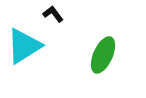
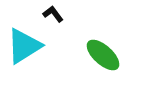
green ellipse: rotated 72 degrees counterclockwise
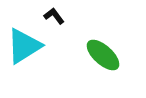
black L-shape: moved 1 px right, 2 px down
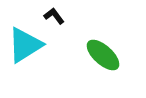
cyan triangle: moved 1 px right, 1 px up
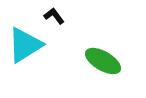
green ellipse: moved 6 px down; rotated 12 degrees counterclockwise
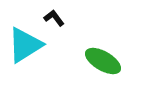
black L-shape: moved 2 px down
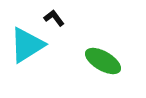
cyan triangle: moved 2 px right
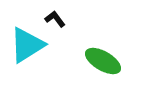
black L-shape: moved 1 px right, 1 px down
